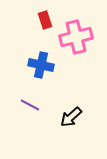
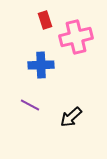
blue cross: rotated 15 degrees counterclockwise
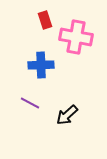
pink cross: rotated 24 degrees clockwise
purple line: moved 2 px up
black arrow: moved 4 px left, 2 px up
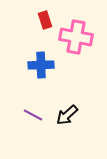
purple line: moved 3 px right, 12 px down
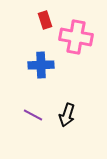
black arrow: rotated 30 degrees counterclockwise
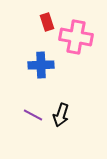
red rectangle: moved 2 px right, 2 px down
black arrow: moved 6 px left
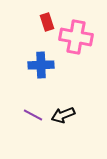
black arrow: moved 2 px right; rotated 50 degrees clockwise
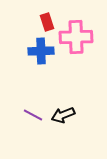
pink cross: rotated 12 degrees counterclockwise
blue cross: moved 14 px up
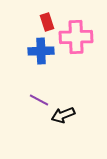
purple line: moved 6 px right, 15 px up
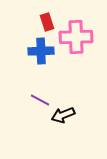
purple line: moved 1 px right
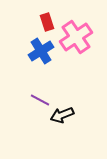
pink cross: rotated 32 degrees counterclockwise
blue cross: rotated 30 degrees counterclockwise
black arrow: moved 1 px left
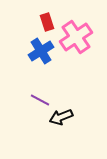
black arrow: moved 1 px left, 2 px down
